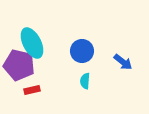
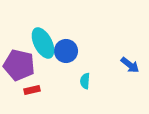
cyan ellipse: moved 11 px right
blue circle: moved 16 px left
blue arrow: moved 7 px right, 3 px down
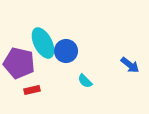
purple pentagon: moved 2 px up
cyan semicircle: rotated 49 degrees counterclockwise
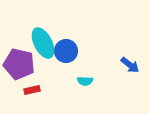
purple pentagon: moved 1 px down
cyan semicircle: rotated 42 degrees counterclockwise
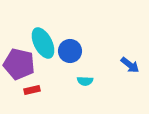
blue circle: moved 4 px right
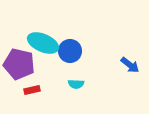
cyan ellipse: rotated 40 degrees counterclockwise
cyan semicircle: moved 9 px left, 3 px down
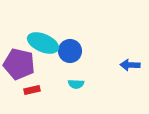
blue arrow: rotated 144 degrees clockwise
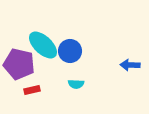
cyan ellipse: moved 2 px down; rotated 20 degrees clockwise
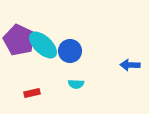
purple pentagon: moved 24 px up; rotated 12 degrees clockwise
red rectangle: moved 3 px down
